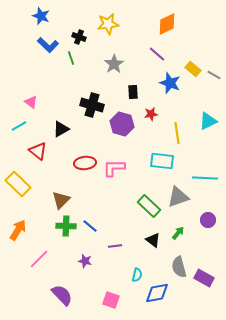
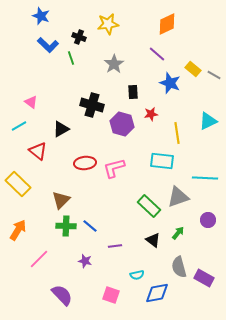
pink L-shape at (114, 168): rotated 15 degrees counterclockwise
cyan semicircle at (137, 275): rotated 64 degrees clockwise
pink square at (111, 300): moved 5 px up
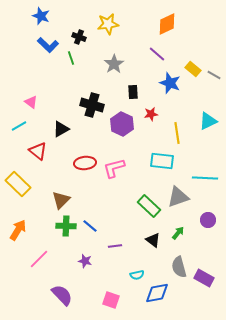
purple hexagon at (122, 124): rotated 10 degrees clockwise
pink square at (111, 295): moved 5 px down
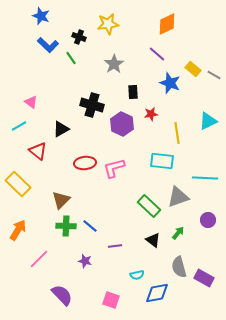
green line at (71, 58): rotated 16 degrees counterclockwise
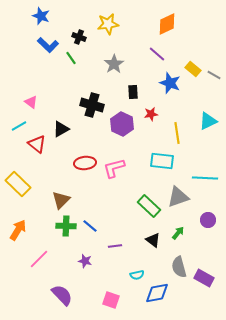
red triangle at (38, 151): moved 1 px left, 7 px up
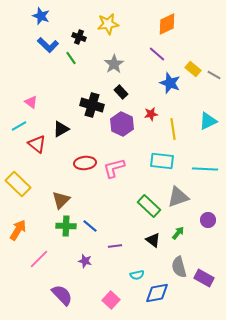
black rectangle at (133, 92): moved 12 px left; rotated 40 degrees counterclockwise
yellow line at (177, 133): moved 4 px left, 4 px up
cyan line at (205, 178): moved 9 px up
pink square at (111, 300): rotated 24 degrees clockwise
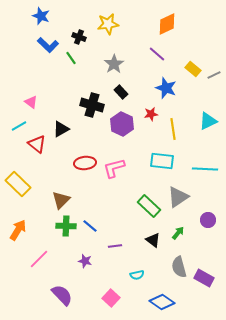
gray line at (214, 75): rotated 56 degrees counterclockwise
blue star at (170, 83): moved 4 px left, 5 px down
gray triangle at (178, 197): rotated 15 degrees counterclockwise
blue diamond at (157, 293): moved 5 px right, 9 px down; rotated 45 degrees clockwise
pink square at (111, 300): moved 2 px up
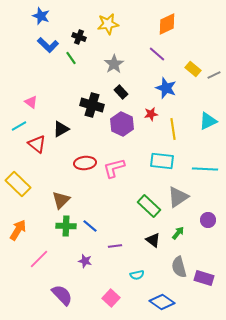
purple rectangle at (204, 278): rotated 12 degrees counterclockwise
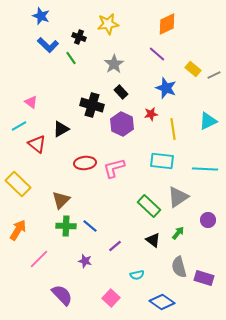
purple line at (115, 246): rotated 32 degrees counterclockwise
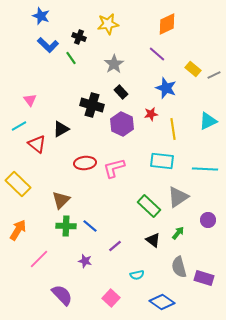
pink triangle at (31, 102): moved 1 px left, 2 px up; rotated 16 degrees clockwise
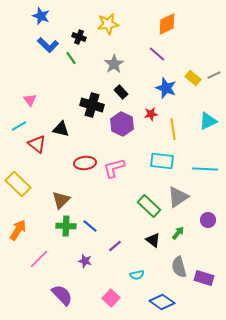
yellow rectangle at (193, 69): moved 9 px down
black triangle at (61, 129): rotated 42 degrees clockwise
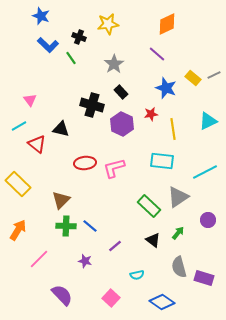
cyan line at (205, 169): moved 3 px down; rotated 30 degrees counterclockwise
